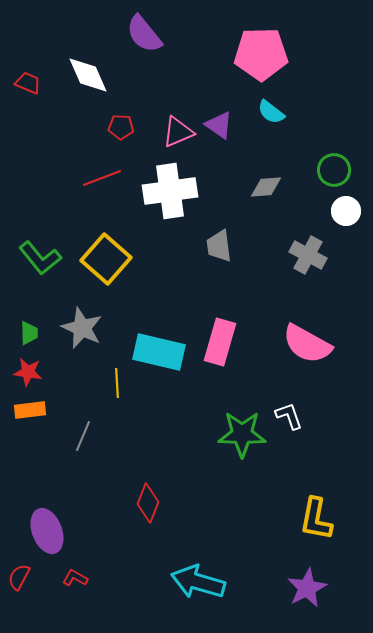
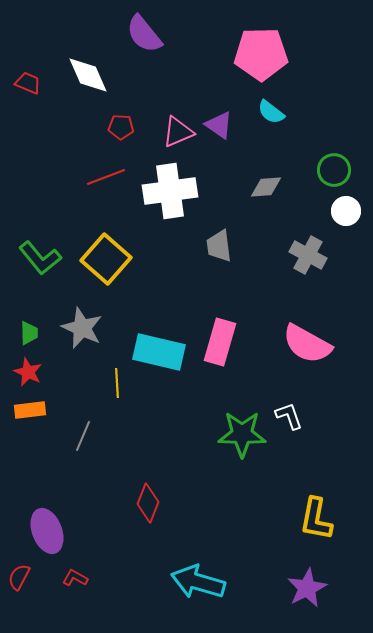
red line: moved 4 px right, 1 px up
red star: rotated 16 degrees clockwise
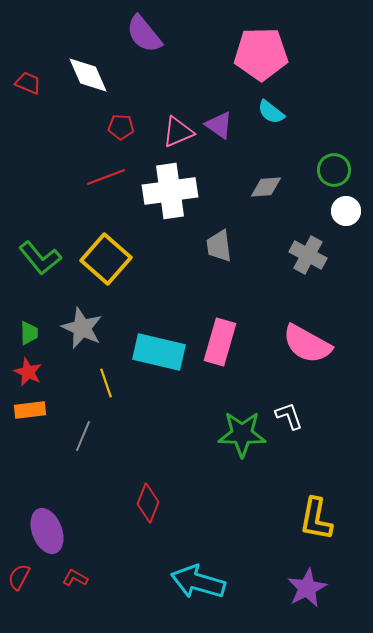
yellow line: moved 11 px left; rotated 16 degrees counterclockwise
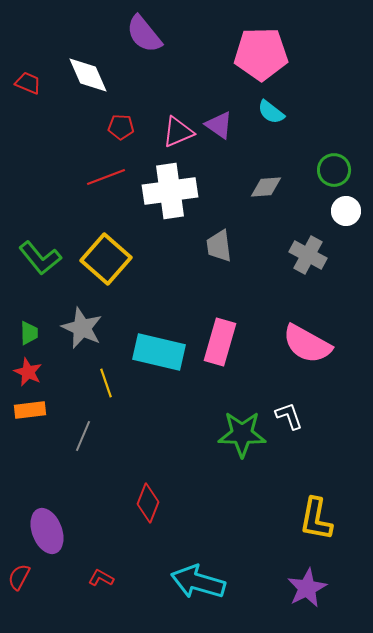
red L-shape: moved 26 px right
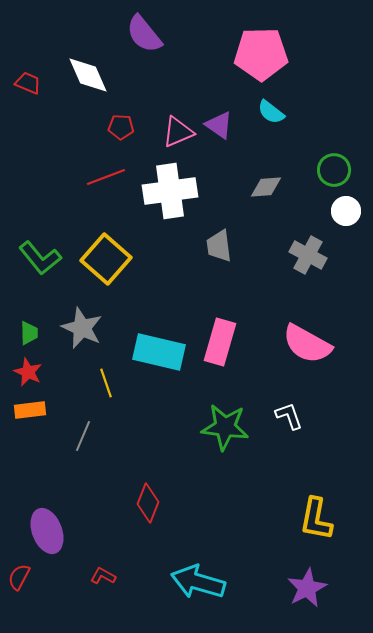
green star: moved 17 px left, 7 px up; rotated 6 degrees clockwise
red L-shape: moved 2 px right, 2 px up
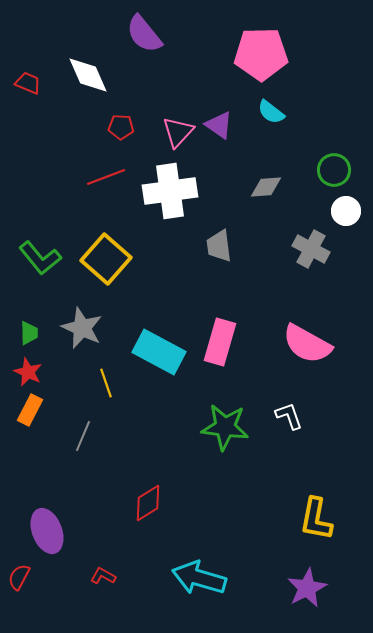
pink triangle: rotated 24 degrees counterclockwise
gray cross: moved 3 px right, 6 px up
cyan rectangle: rotated 15 degrees clockwise
orange rectangle: rotated 56 degrees counterclockwise
red diamond: rotated 36 degrees clockwise
cyan arrow: moved 1 px right, 4 px up
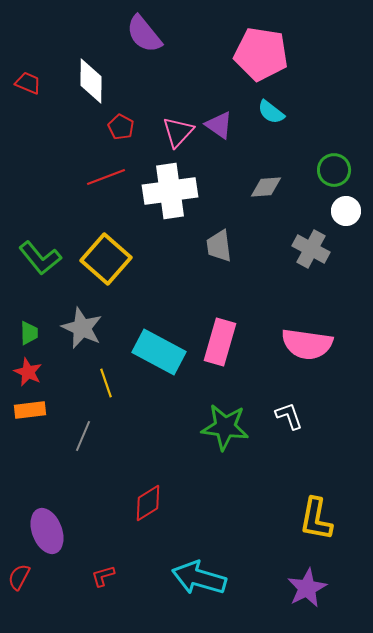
pink pentagon: rotated 10 degrees clockwise
white diamond: moved 3 px right, 6 px down; rotated 24 degrees clockwise
red pentagon: rotated 25 degrees clockwise
pink semicircle: rotated 21 degrees counterclockwise
orange rectangle: rotated 56 degrees clockwise
red L-shape: rotated 45 degrees counterclockwise
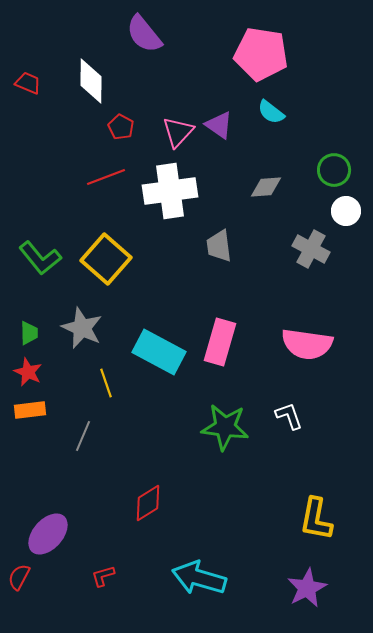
purple ellipse: moved 1 px right, 3 px down; rotated 63 degrees clockwise
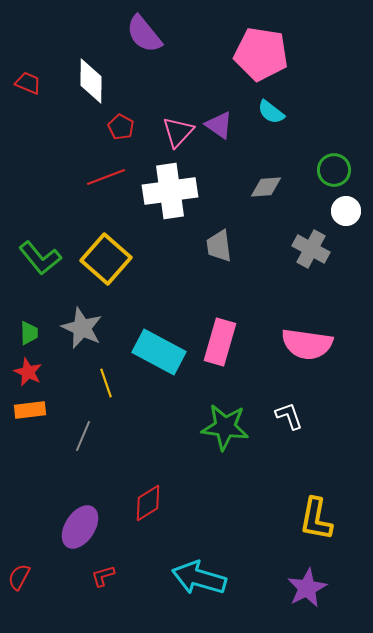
purple ellipse: moved 32 px right, 7 px up; rotated 9 degrees counterclockwise
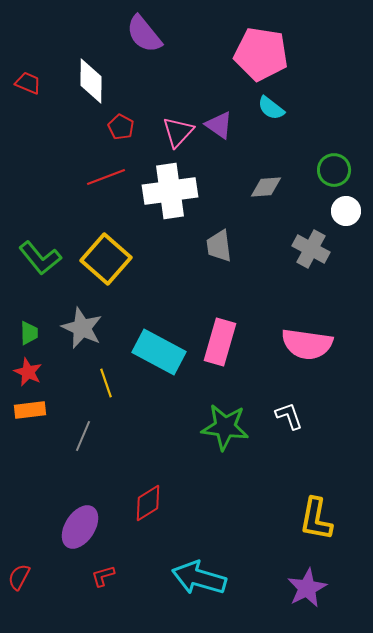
cyan semicircle: moved 4 px up
